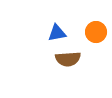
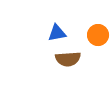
orange circle: moved 2 px right, 3 px down
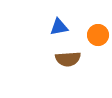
blue triangle: moved 2 px right, 6 px up
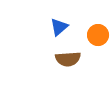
blue triangle: rotated 30 degrees counterclockwise
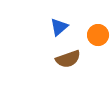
brown semicircle: rotated 15 degrees counterclockwise
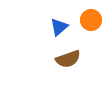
orange circle: moved 7 px left, 15 px up
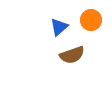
brown semicircle: moved 4 px right, 4 px up
